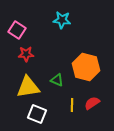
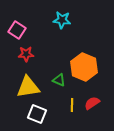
orange hexagon: moved 2 px left; rotated 8 degrees clockwise
green triangle: moved 2 px right
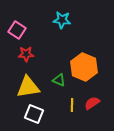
white square: moved 3 px left
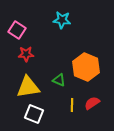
orange hexagon: moved 2 px right
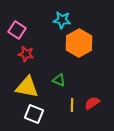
red star: rotated 14 degrees clockwise
orange hexagon: moved 7 px left, 24 px up; rotated 8 degrees clockwise
yellow triangle: moved 1 px left; rotated 20 degrees clockwise
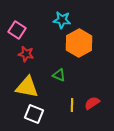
green triangle: moved 5 px up
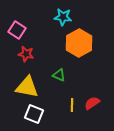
cyan star: moved 1 px right, 3 px up
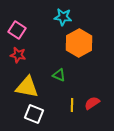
red star: moved 8 px left, 1 px down
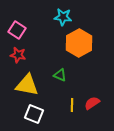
green triangle: moved 1 px right
yellow triangle: moved 2 px up
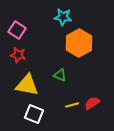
yellow line: rotated 72 degrees clockwise
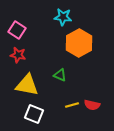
red semicircle: moved 2 px down; rotated 133 degrees counterclockwise
